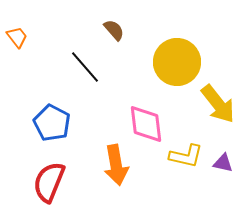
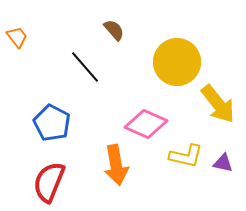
pink diamond: rotated 60 degrees counterclockwise
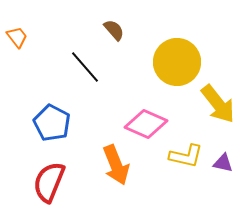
orange arrow: rotated 12 degrees counterclockwise
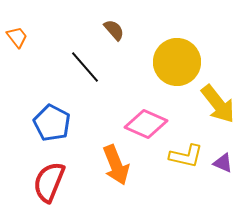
purple triangle: rotated 10 degrees clockwise
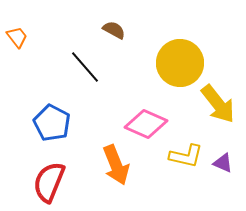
brown semicircle: rotated 20 degrees counterclockwise
yellow circle: moved 3 px right, 1 px down
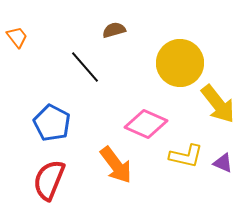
brown semicircle: rotated 45 degrees counterclockwise
orange arrow: rotated 15 degrees counterclockwise
red semicircle: moved 2 px up
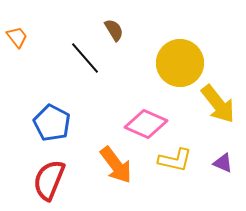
brown semicircle: rotated 75 degrees clockwise
black line: moved 9 px up
yellow L-shape: moved 11 px left, 4 px down
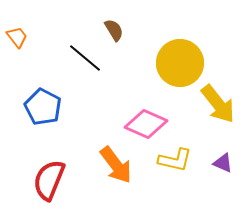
black line: rotated 9 degrees counterclockwise
blue pentagon: moved 9 px left, 16 px up
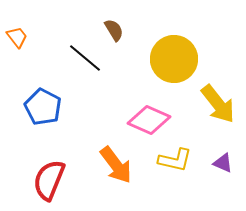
yellow circle: moved 6 px left, 4 px up
pink diamond: moved 3 px right, 4 px up
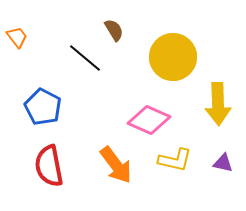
yellow circle: moved 1 px left, 2 px up
yellow arrow: rotated 36 degrees clockwise
purple triangle: rotated 10 degrees counterclockwise
red semicircle: moved 14 px up; rotated 33 degrees counterclockwise
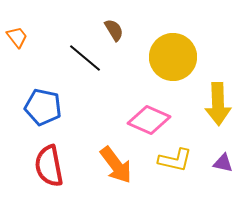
blue pentagon: rotated 15 degrees counterclockwise
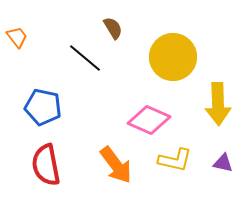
brown semicircle: moved 1 px left, 2 px up
red semicircle: moved 3 px left, 1 px up
